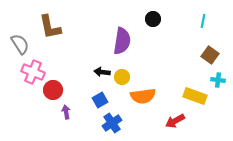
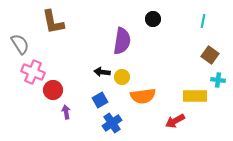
brown L-shape: moved 3 px right, 5 px up
yellow rectangle: rotated 20 degrees counterclockwise
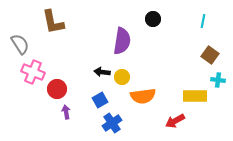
red circle: moved 4 px right, 1 px up
